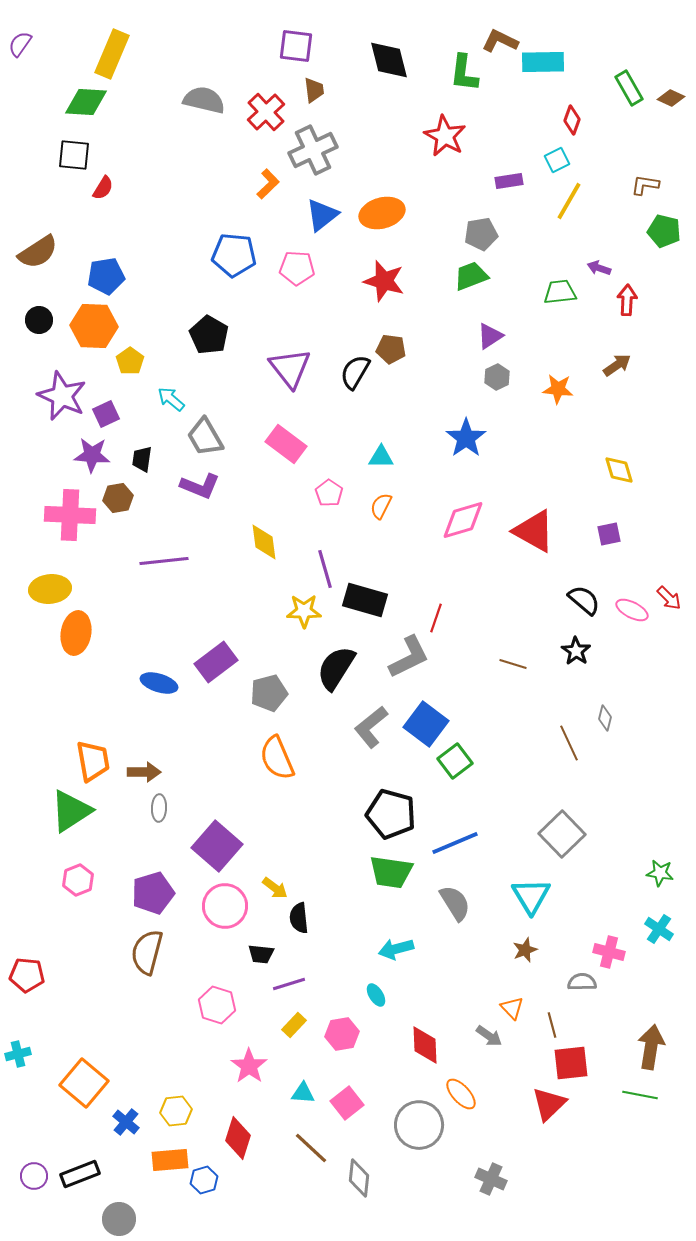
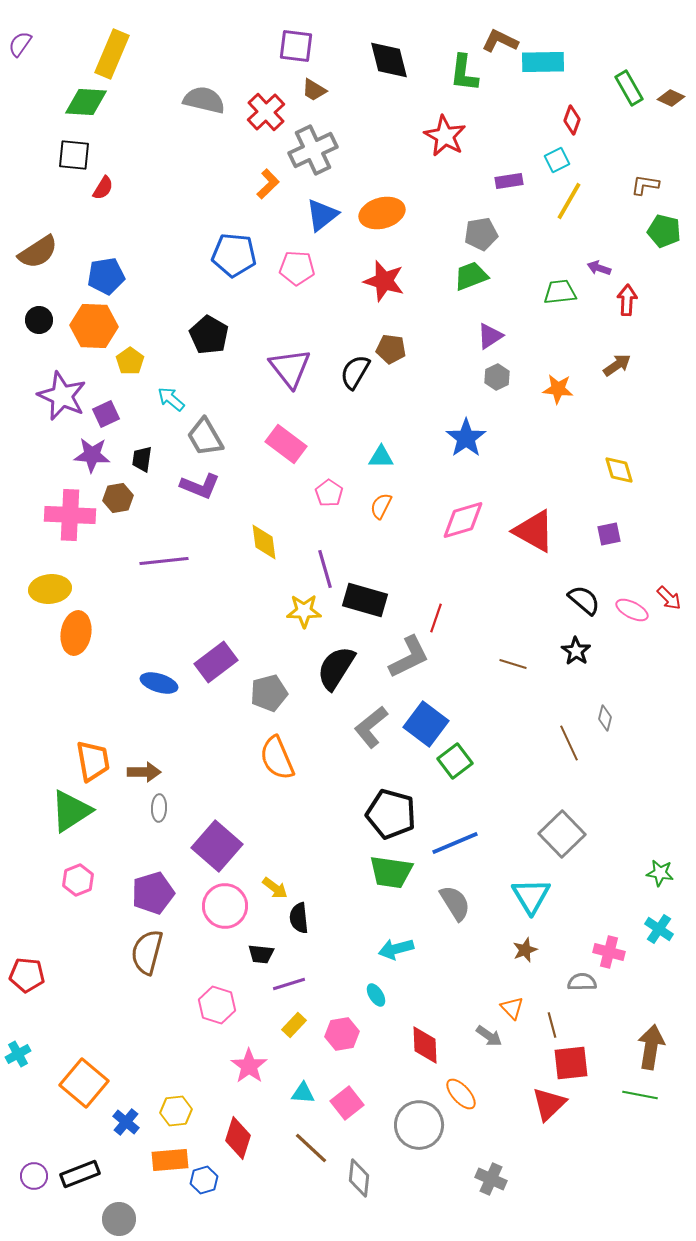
brown trapezoid at (314, 90): rotated 128 degrees clockwise
cyan cross at (18, 1054): rotated 15 degrees counterclockwise
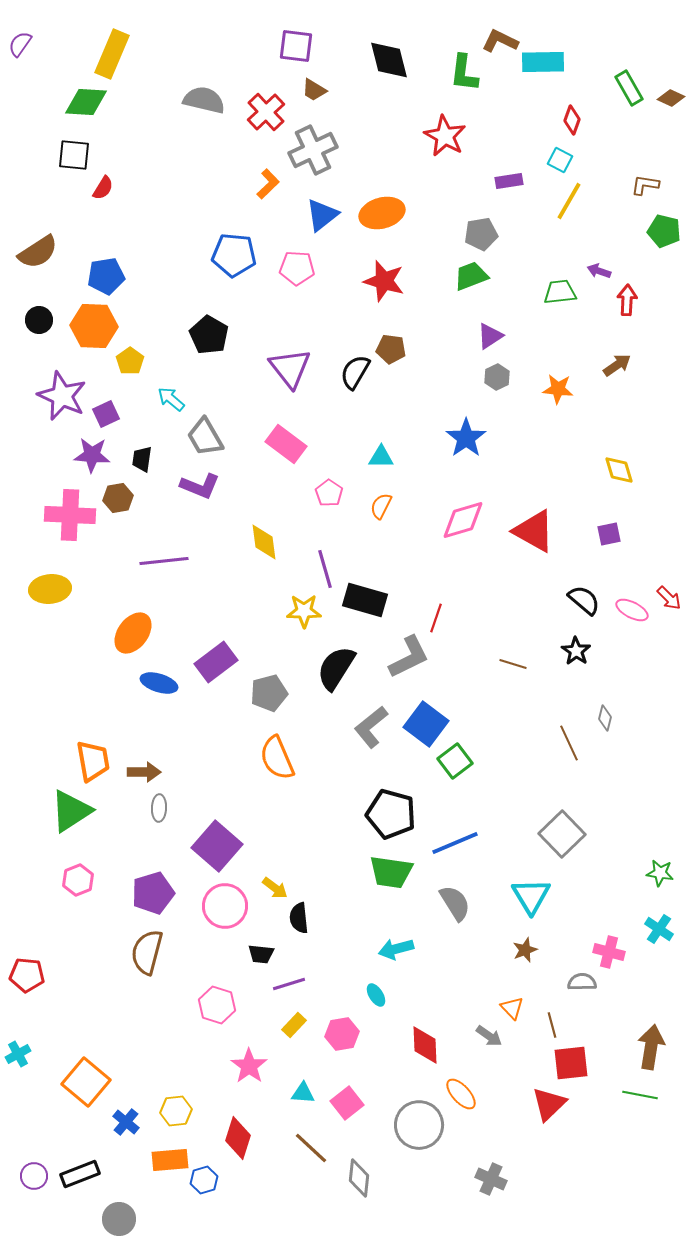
cyan square at (557, 160): moved 3 px right; rotated 35 degrees counterclockwise
purple arrow at (599, 268): moved 3 px down
orange ellipse at (76, 633): moved 57 px right; rotated 27 degrees clockwise
orange square at (84, 1083): moved 2 px right, 1 px up
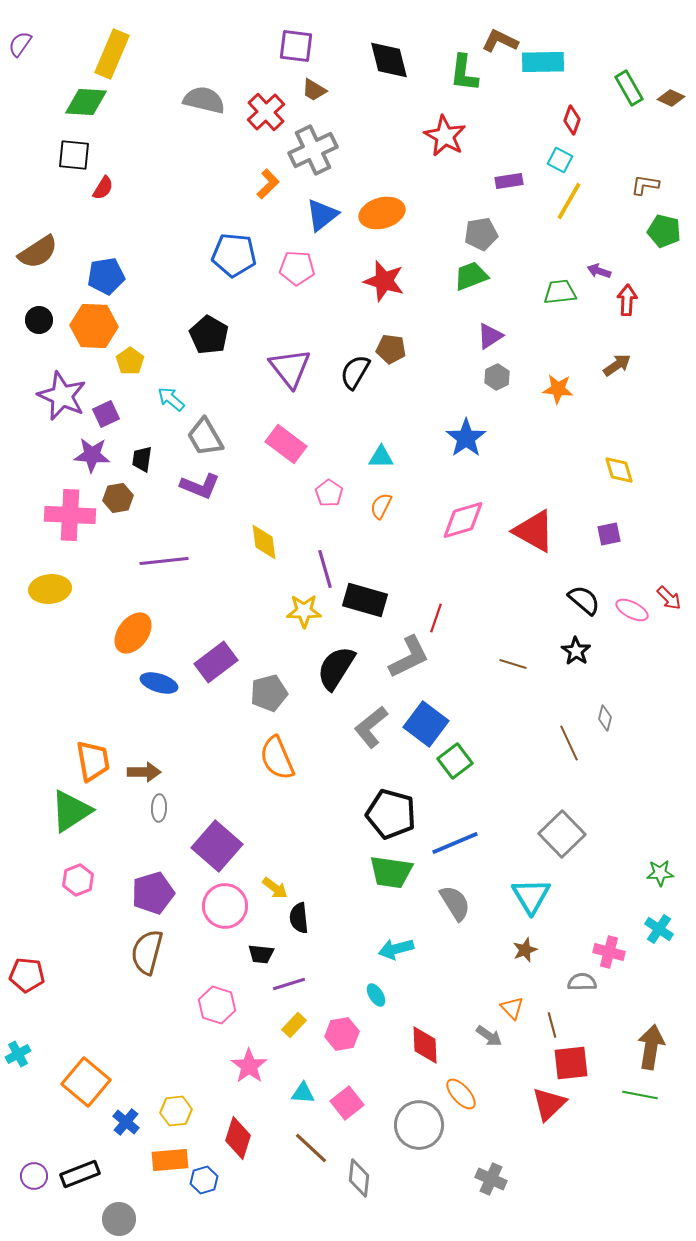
green star at (660, 873): rotated 12 degrees counterclockwise
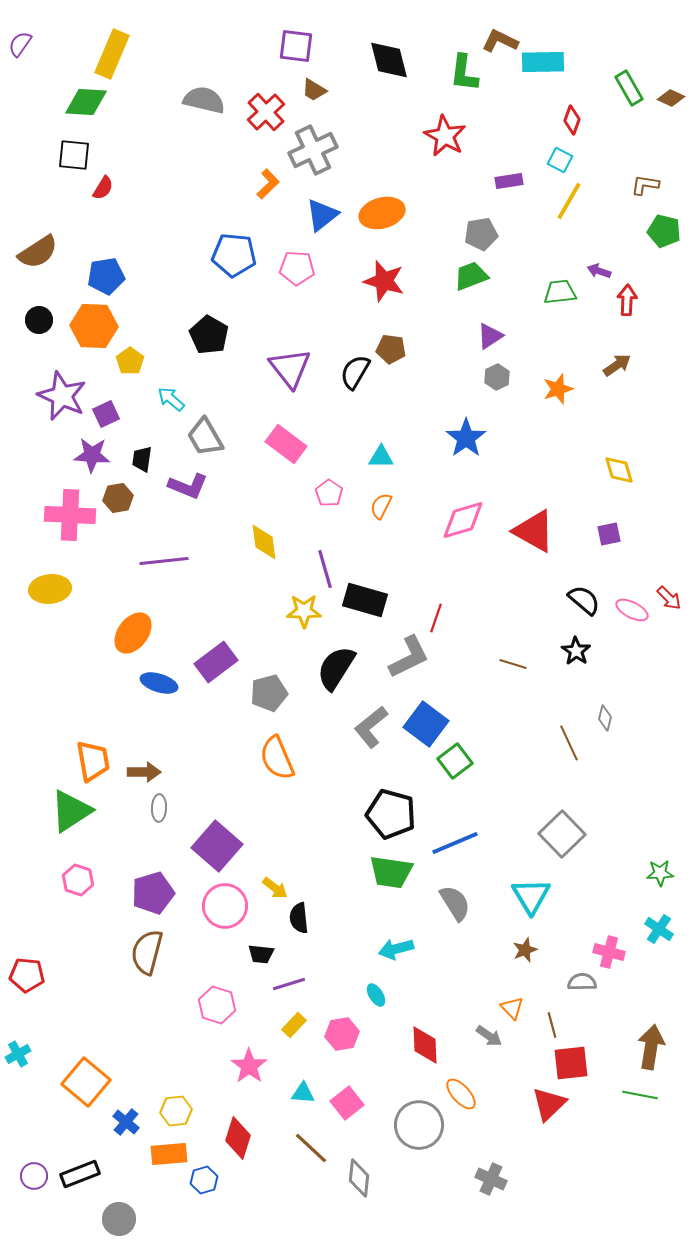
orange star at (558, 389): rotated 24 degrees counterclockwise
purple L-shape at (200, 486): moved 12 px left
pink hexagon at (78, 880): rotated 20 degrees counterclockwise
orange rectangle at (170, 1160): moved 1 px left, 6 px up
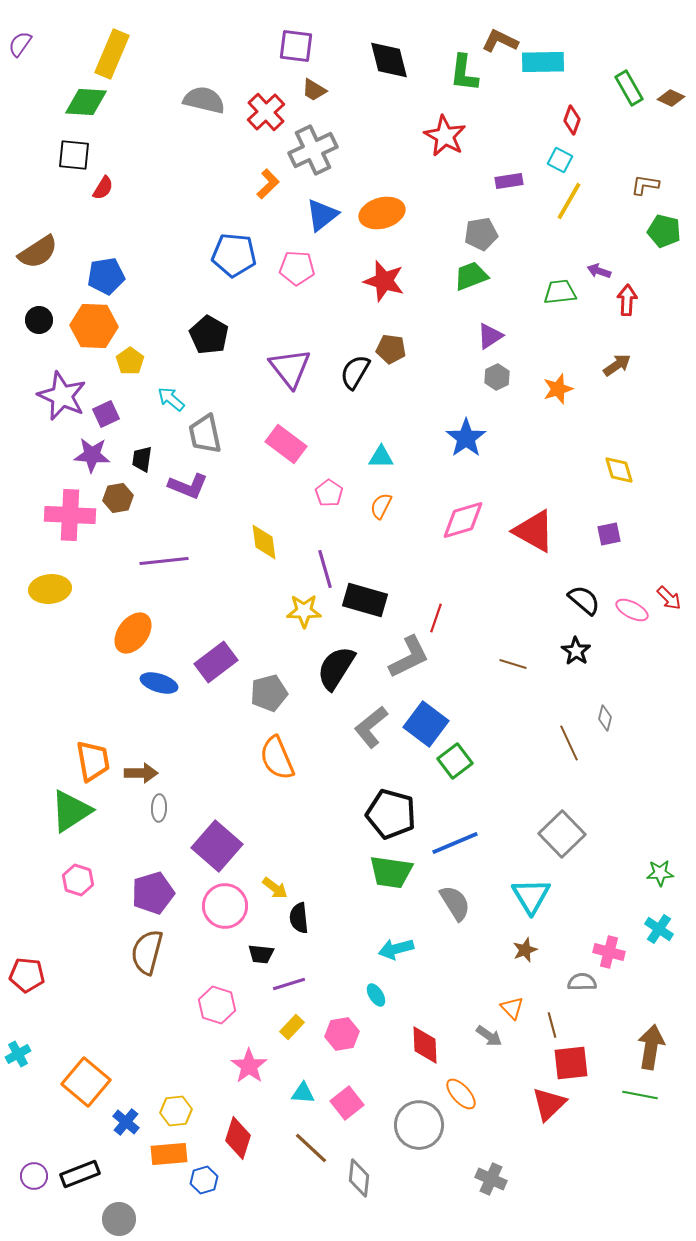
gray trapezoid at (205, 437): moved 3 px up; rotated 18 degrees clockwise
brown arrow at (144, 772): moved 3 px left, 1 px down
yellow rectangle at (294, 1025): moved 2 px left, 2 px down
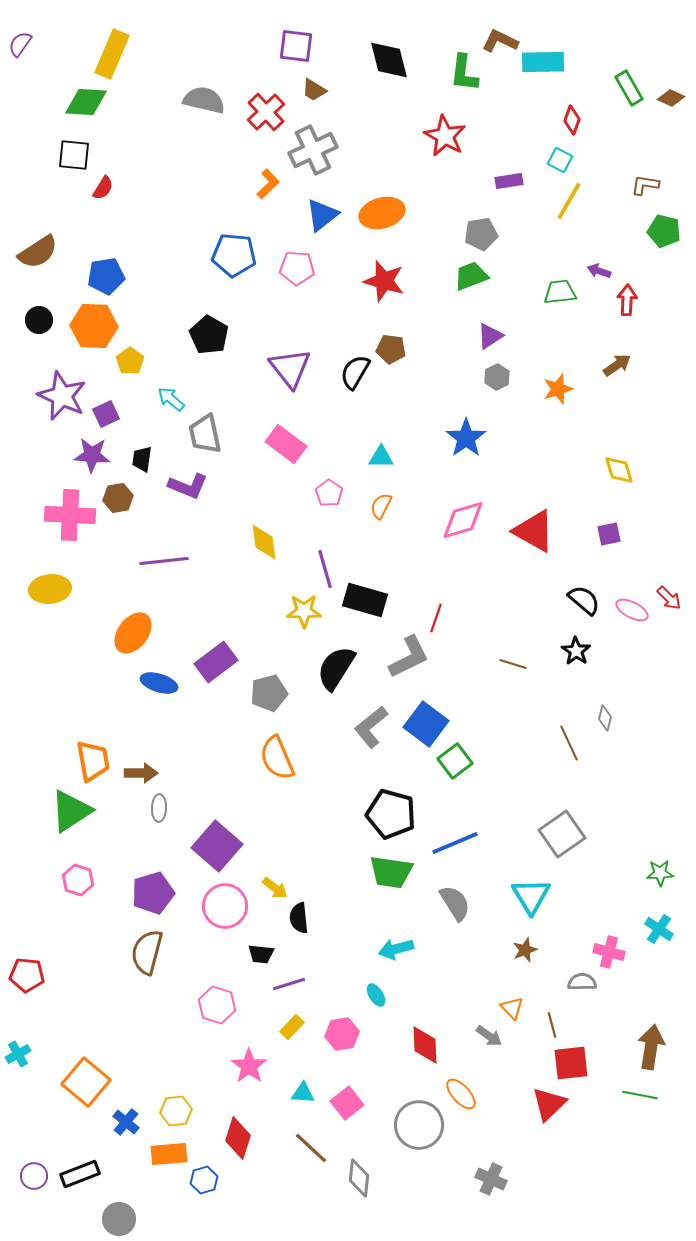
gray square at (562, 834): rotated 9 degrees clockwise
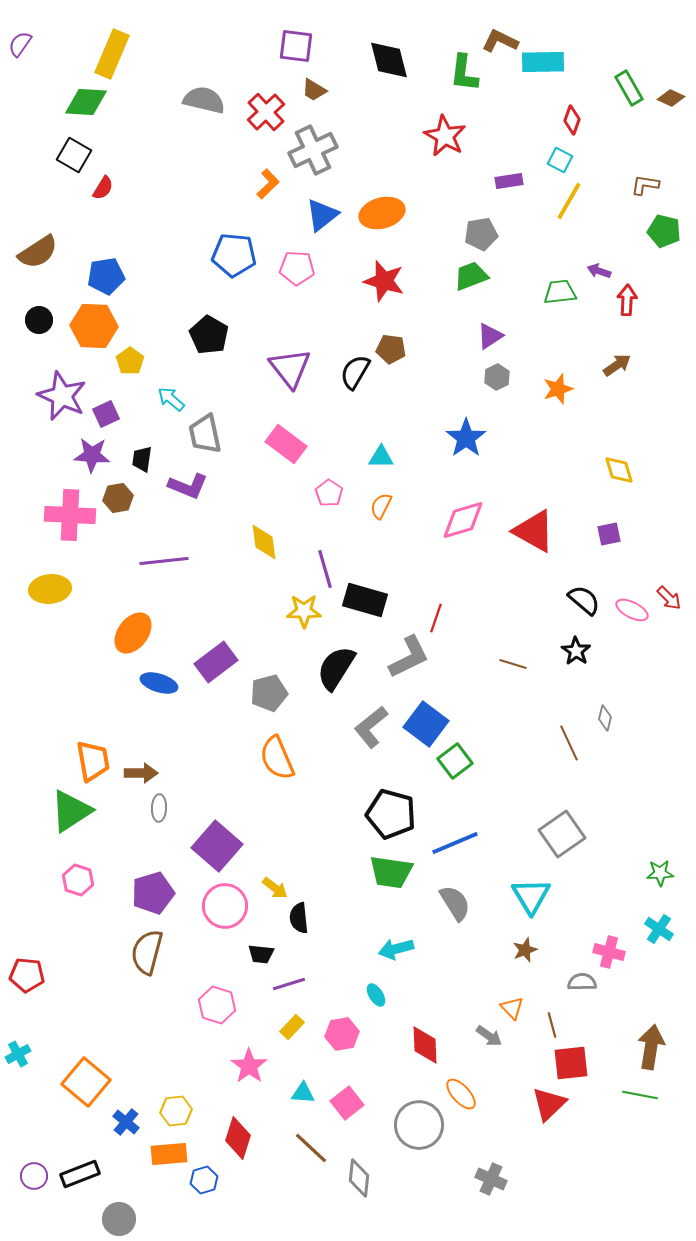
black square at (74, 155): rotated 24 degrees clockwise
